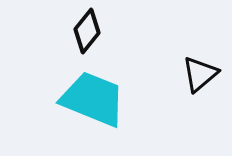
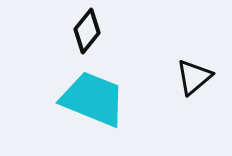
black triangle: moved 6 px left, 3 px down
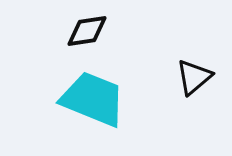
black diamond: rotated 42 degrees clockwise
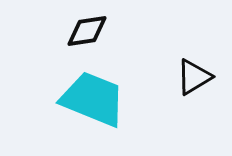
black triangle: rotated 9 degrees clockwise
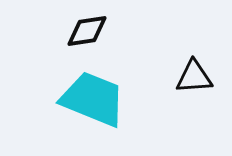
black triangle: rotated 27 degrees clockwise
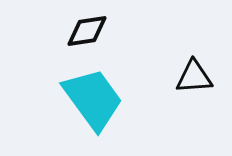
cyan trapezoid: rotated 32 degrees clockwise
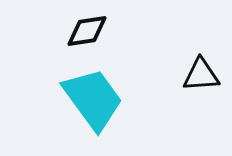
black triangle: moved 7 px right, 2 px up
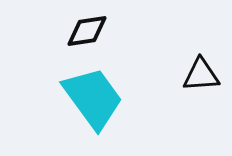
cyan trapezoid: moved 1 px up
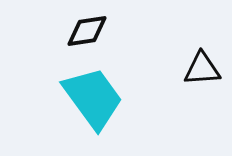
black triangle: moved 1 px right, 6 px up
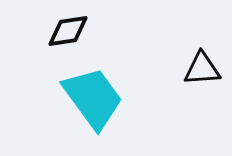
black diamond: moved 19 px left
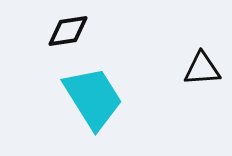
cyan trapezoid: rotated 4 degrees clockwise
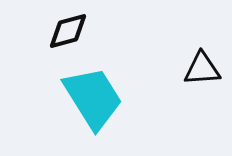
black diamond: rotated 6 degrees counterclockwise
